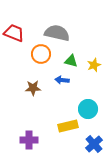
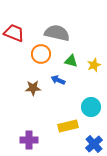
blue arrow: moved 4 px left; rotated 16 degrees clockwise
cyan circle: moved 3 px right, 2 px up
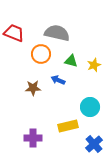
cyan circle: moved 1 px left
purple cross: moved 4 px right, 2 px up
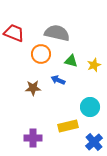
blue cross: moved 2 px up
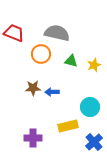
blue arrow: moved 6 px left, 12 px down; rotated 24 degrees counterclockwise
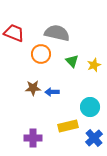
green triangle: moved 1 px right; rotated 32 degrees clockwise
blue cross: moved 4 px up
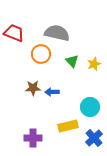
yellow star: moved 1 px up
